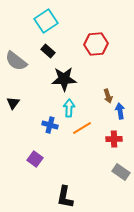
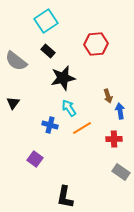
black star: moved 1 px left, 1 px up; rotated 10 degrees counterclockwise
cyan arrow: rotated 36 degrees counterclockwise
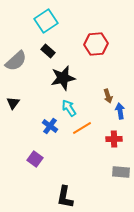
gray semicircle: rotated 80 degrees counterclockwise
blue cross: moved 1 px down; rotated 21 degrees clockwise
gray rectangle: rotated 30 degrees counterclockwise
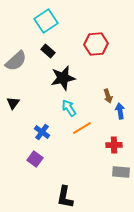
blue cross: moved 8 px left, 6 px down
red cross: moved 6 px down
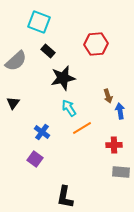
cyan square: moved 7 px left, 1 px down; rotated 35 degrees counterclockwise
